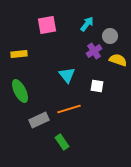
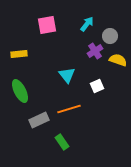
purple cross: moved 1 px right
white square: rotated 32 degrees counterclockwise
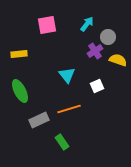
gray circle: moved 2 px left, 1 px down
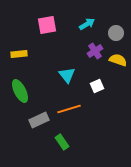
cyan arrow: rotated 21 degrees clockwise
gray circle: moved 8 px right, 4 px up
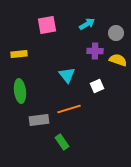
purple cross: rotated 35 degrees clockwise
green ellipse: rotated 20 degrees clockwise
gray rectangle: rotated 18 degrees clockwise
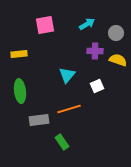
pink square: moved 2 px left
cyan triangle: rotated 18 degrees clockwise
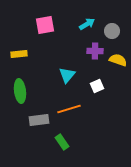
gray circle: moved 4 px left, 2 px up
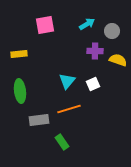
cyan triangle: moved 6 px down
white square: moved 4 px left, 2 px up
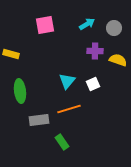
gray circle: moved 2 px right, 3 px up
yellow rectangle: moved 8 px left; rotated 21 degrees clockwise
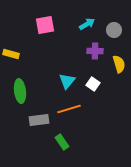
gray circle: moved 2 px down
yellow semicircle: moved 1 px right, 4 px down; rotated 54 degrees clockwise
white square: rotated 32 degrees counterclockwise
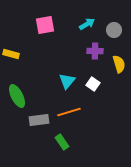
green ellipse: moved 3 px left, 5 px down; rotated 20 degrees counterclockwise
orange line: moved 3 px down
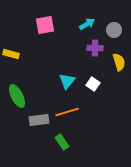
purple cross: moved 3 px up
yellow semicircle: moved 2 px up
orange line: moved 2 px left
